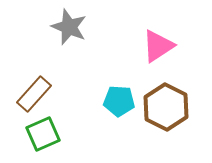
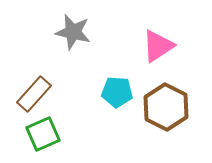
gray star: moved 4 px right, 5 px down; rotated 9 degrees counterclockwise
cyan pentagon: moved 2 px left, 9 px up
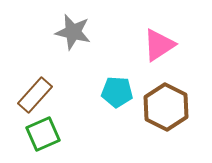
pink triangle: moved 1 px right, 1 px up
brown rectangle: moved 1 px right, 1 px down
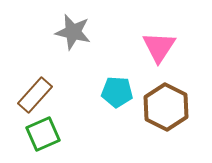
pink triangle: moved 2 px down; rotated 24 degrees counterclockwise
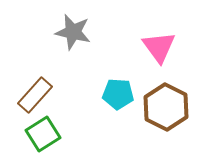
pink triangle: rotated 9 degrees counterclockwise
cyan pentagon: moved 1 px right, 2 px down
green square: rotated 8 degrees counterclockwise
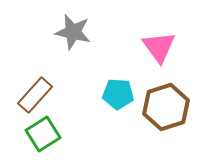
brown hexagon: rotated 15 degrees clockwise
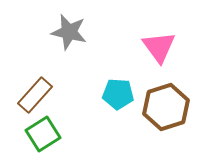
gray star: moved 4 px left
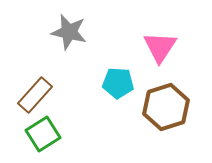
pink triangle: moved 1 px right; rotated 9 degrees clockwise
cyan pentagon: moved 11 px up
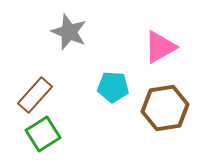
gray star: rotated 9 degrees clockwise
pink triangle: rotated 27 degrees clockwise
cyan pentagon: moved 5 px left, 4 px down
brown hexagon: moved 1 px left, 1 px down; rotated 9 degrees clockwise
